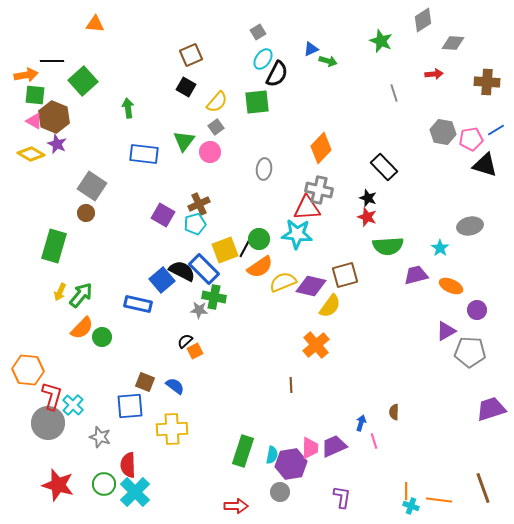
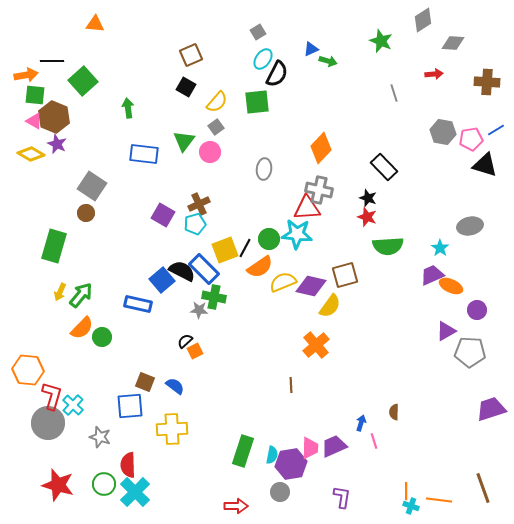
green circle at (259, 239): moved 10 px right
purple trapezoid at (416, 275): moved 16 px right; rotated 10 degrees counterclockwise
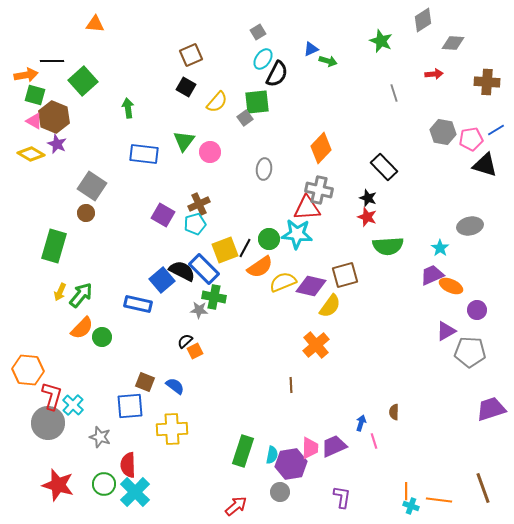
green square at (35, 95): rotated 10 degrees clockwise
gray square at (216, 127): moved 29 px right, 9 px up
red arrow at (236, 506): rotated 40 degrees counterclockwise
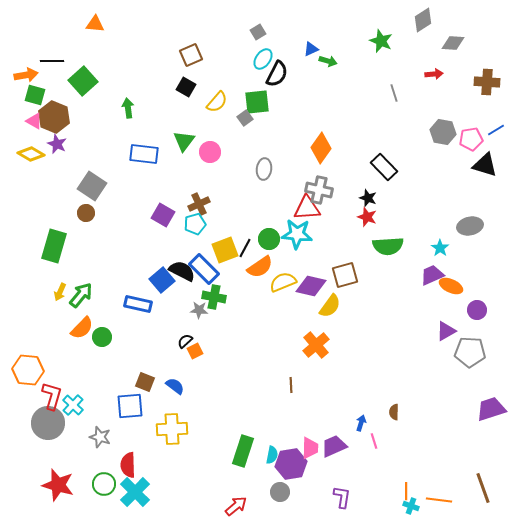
orange diamond at (321, 148): rotated 8 degrees counterclockwise
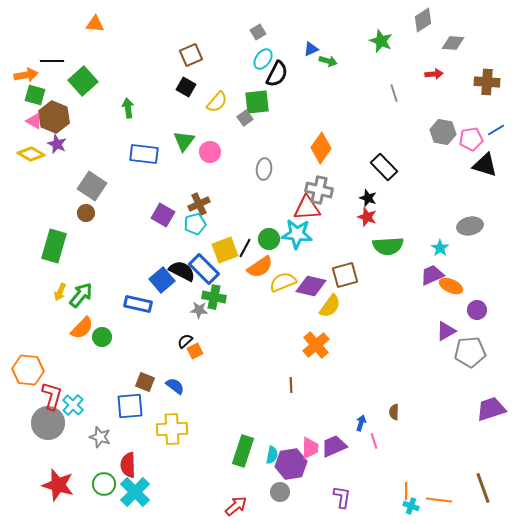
gray pentagon at (470, 352): rotated 8 degrees counterclockwise
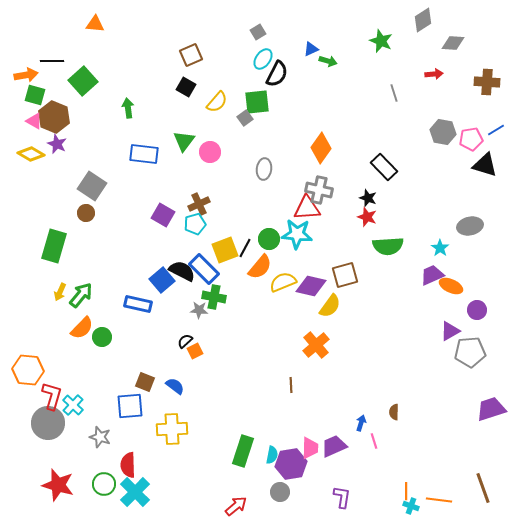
orange semicircle at (260, 267): rotated 16 degrees counterclockwise
purple triangle at (446, 331): moved 4 px right
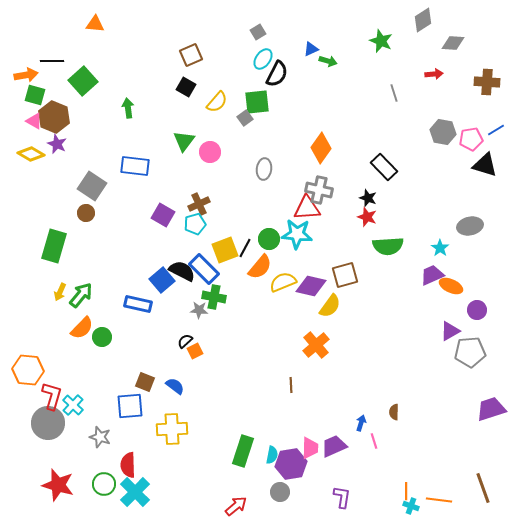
blue rectangle at (144, 154): moved 9 px left, 12 px down
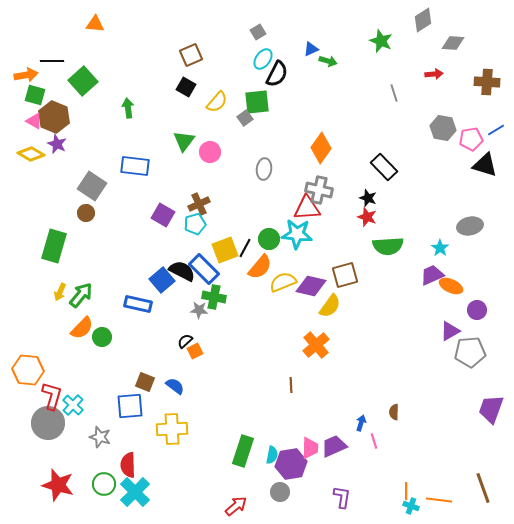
gray hexagon at (443, 132): moved 4 px up
purple trapezoid at (491, 409): rotated 52 degrees counterclockwise
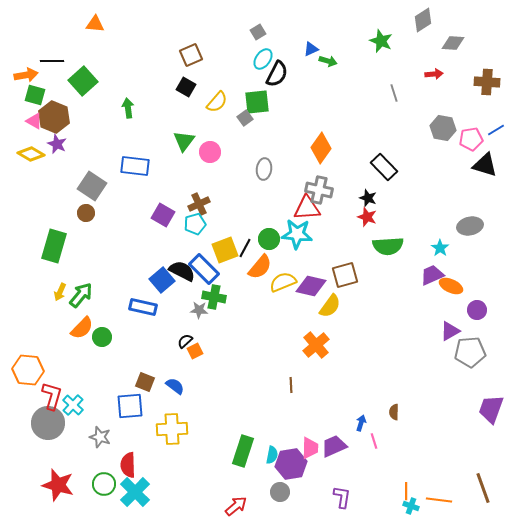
blue rectangle at (138, 304): moved 5 px right, 3 px down
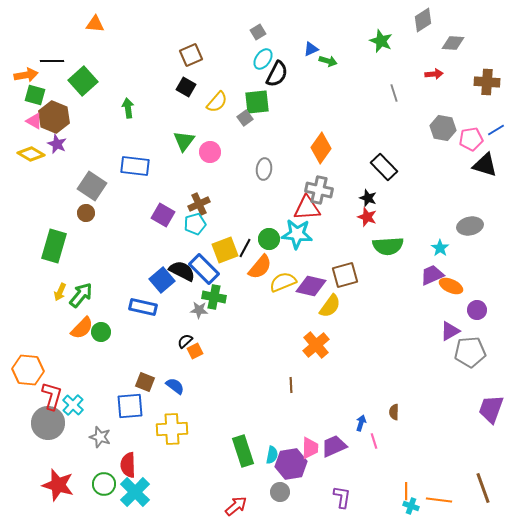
green circle at (102, 337): moved 1 px left, 5 px up
green rectangle at (243, 451): rotated 36 degrees counterclockwise
